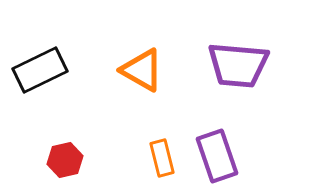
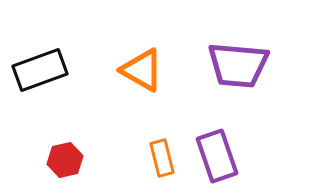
black rectangle: rotated 6 degrees clockwise
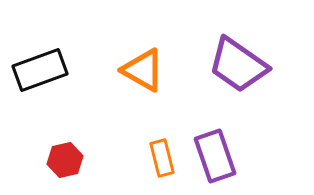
purple trapezoid: rotated 30 degrees clockwise
orange triangle: moved 1 px right
purple rectangle: moved 2 px left
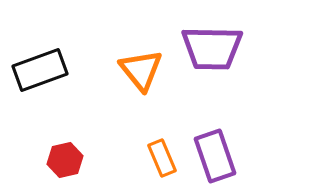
purple trapezoid: moved 26 px left, 17 px up; rotated 34 degrees counterclockwise
orange triangle: moved 2 px left; rotated 21 degrees clockwise
orange rectangle: rotated 9 degrees counterclockwise
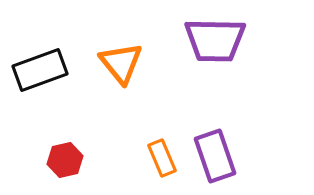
purple trapezoid: moved 3 px right, 8 px up
orange triangle: moved 20 px left, 7 px up
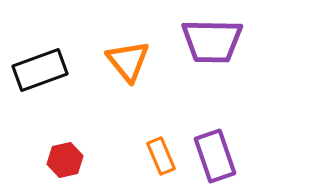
purple trapezoid: moved 3 px left, 1 px down
orange triangle: moved 7 px right, 2 px up
orange rectangle: moved 1 px left, 2 px up
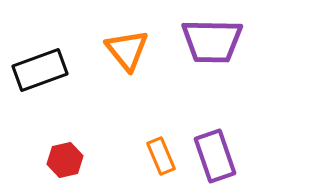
orange triangle: moved 1 px left, 11 px up
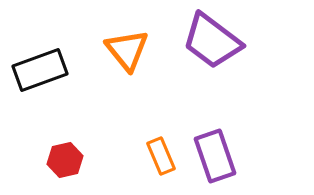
purple trapezoid: rotated 36 degrees clockwise
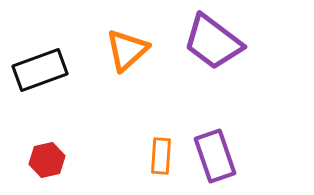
purple trapezoid: moved 1 px right, 1 px down
orange triangle: rotated 27 degrees clockwise
orange rectangle: rotated 27 degrees clockwise
red hexagon: moved 18 px left
